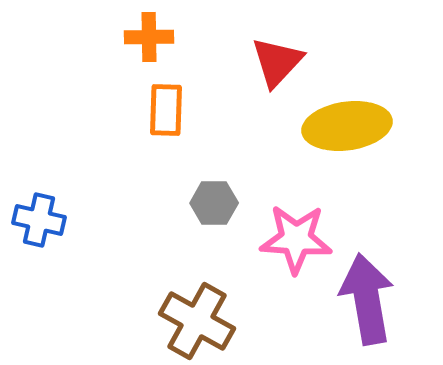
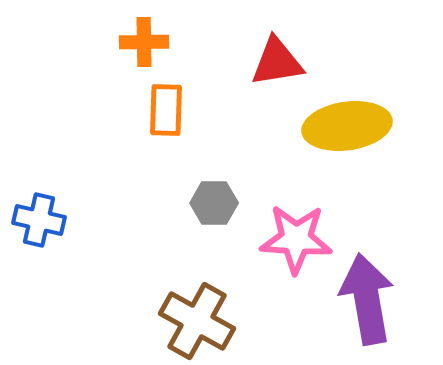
orange cross: moved 5 px left, 5 px down
red triangle: rotated 38 degrees clockwise
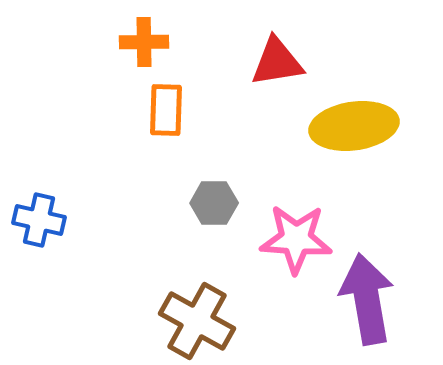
yellow ellipse: moved 7 px right
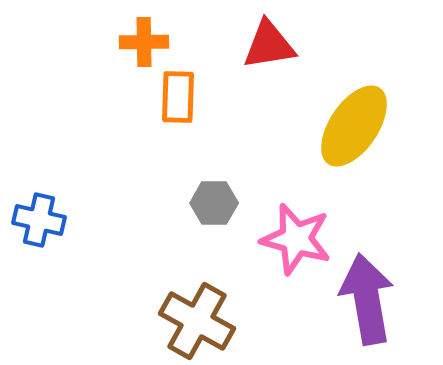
red triangle: moved 8 px left, 17 px up
orange rectangle: moved 12 px right, 13 px up
yellow ellipse: rotated 48 degrees counterclockwise
pink star: rotated 12 degrees clockwise
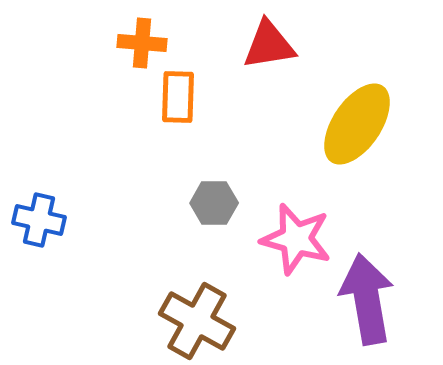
orange cross: moved 2 px left, 1 px down; rotated 6 degrees clockwise
yellow ellipse: moved 3 px right, 2 px up
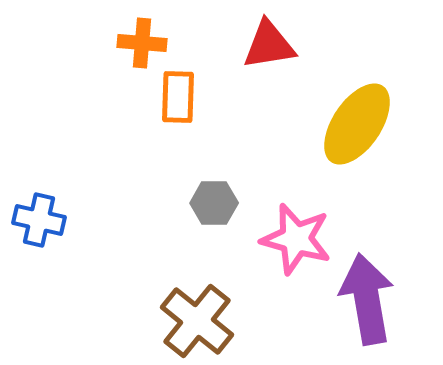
brown cross: rotated 10 degrees clockwise
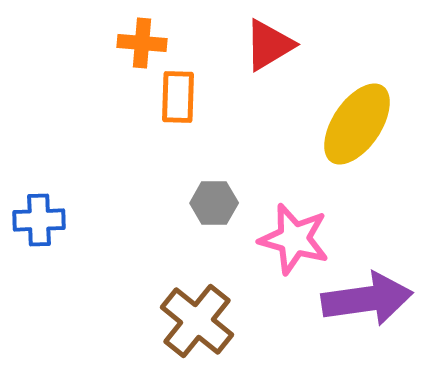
red triangle: rotated 22 degrees counterclockwise
blue cross: rotated 15 degrees counterclockwise
pink star: moved 2 px left
purple arrow: rotated 92 degrees clockwise
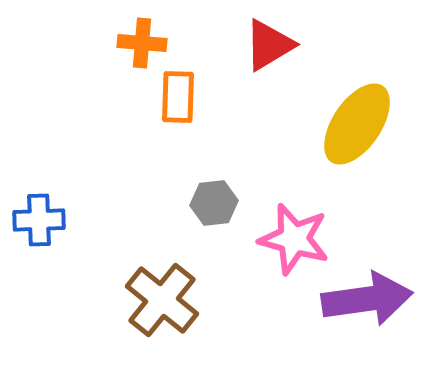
gray hexagon: rotated 6 degrees counterclockwise
brown cross: moved 35 px left, 21 px up
